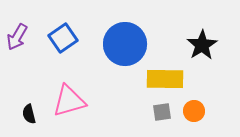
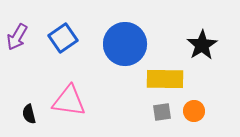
pink triangle: rotated 24 degrees clockwise
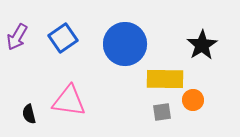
orange circle: moved 1 px left, 11 px up
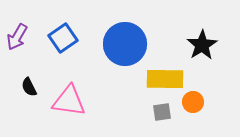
orange circle: moved 2 px down
black semicircle: moved 27 px up; rotated 12 degrees counterclockwise
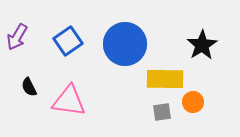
blue square: moved 5 px right, 3 px down
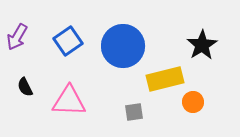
blue circle: moved 2 px left, 2 px down
yellow rectangle: rotated 15 degrees counterclockwise
black semicircle: moved 4 px left
pink triangle: rotated 6 degrees counterclockwise
gray square: moved 28 px left
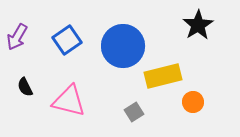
blue square: moved 1 px left, 1 px up
black star: moved 4 px left, 20 px up
yellow rectangle: moved 2 px left, 3 px up
pink triangle: rotated 12 degrees clockwise
gray square: rotated 24 degrees counterclockwise
